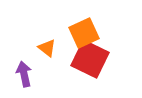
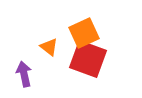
orange triangle: moved 2 px right, 1 px up
red square: moved 2 px left; rotated 6 degrees counterclockwise
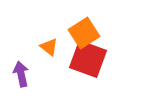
orange square: rotated 8 degrees counterclockwise
purple arrow: moved 3 px left
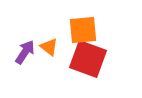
orange square: moved 1 px left, 3 px up; rotated 28 degrees clockwise
purple arrow: moved 4 px right, 22 px up; rotated 45 degrees clockwise
